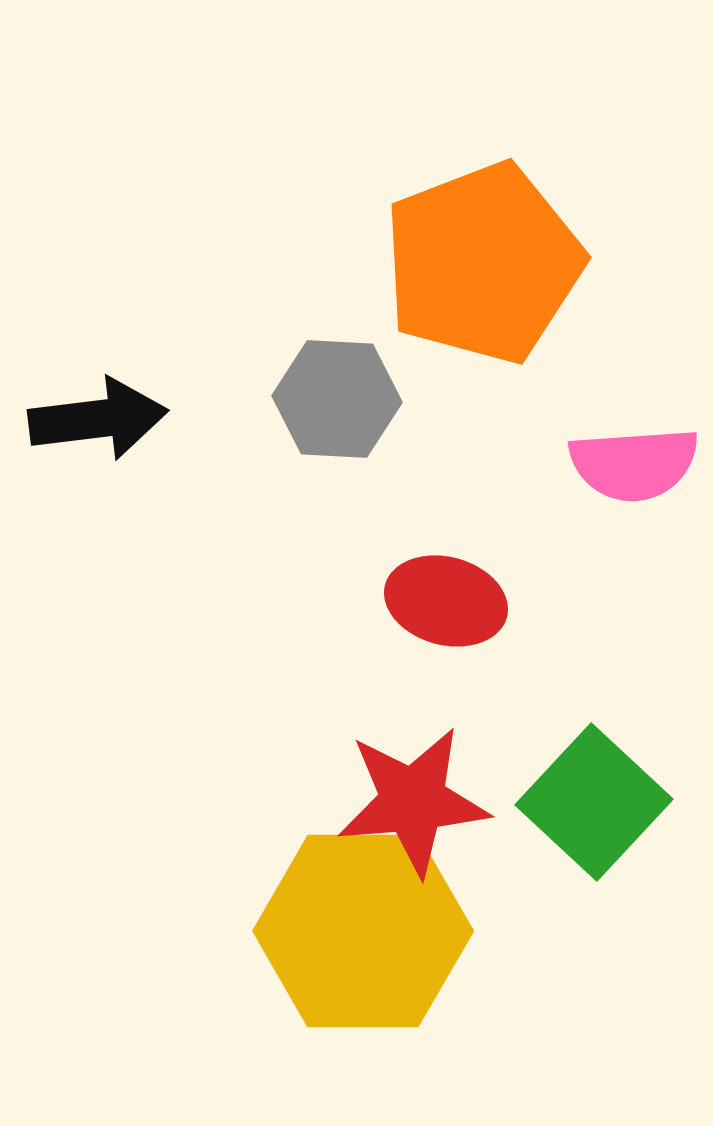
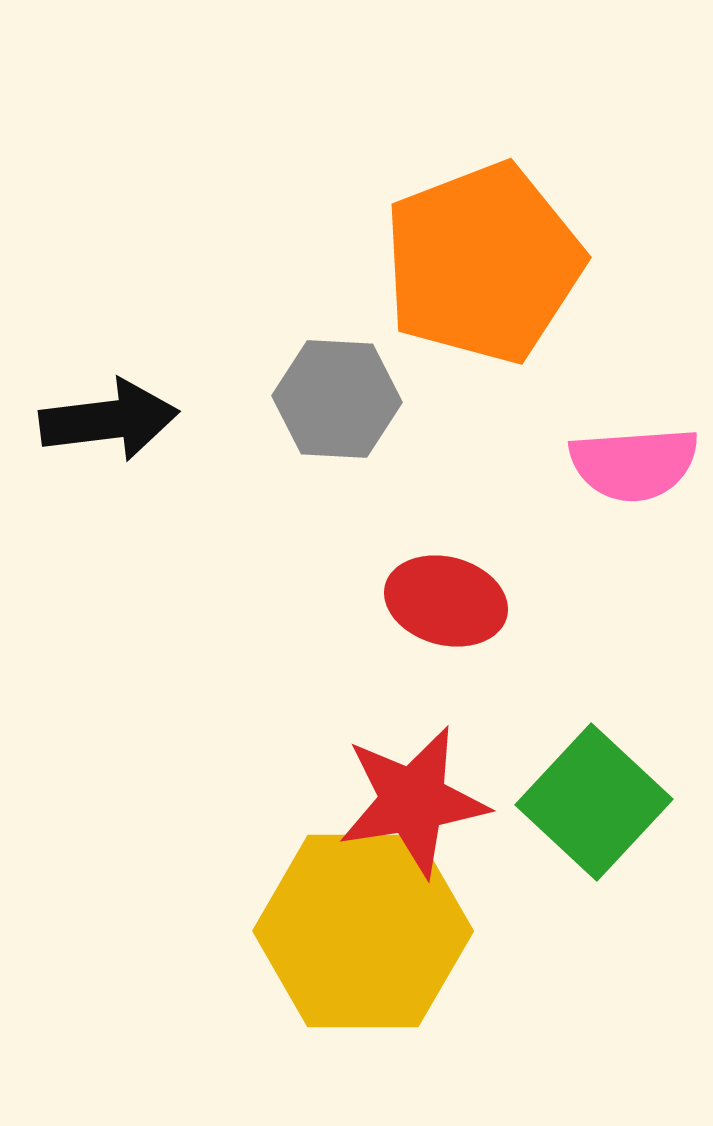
black arrow: moved 11 px right, 1 px down
red star: rotated 4 degrees counterclockwise
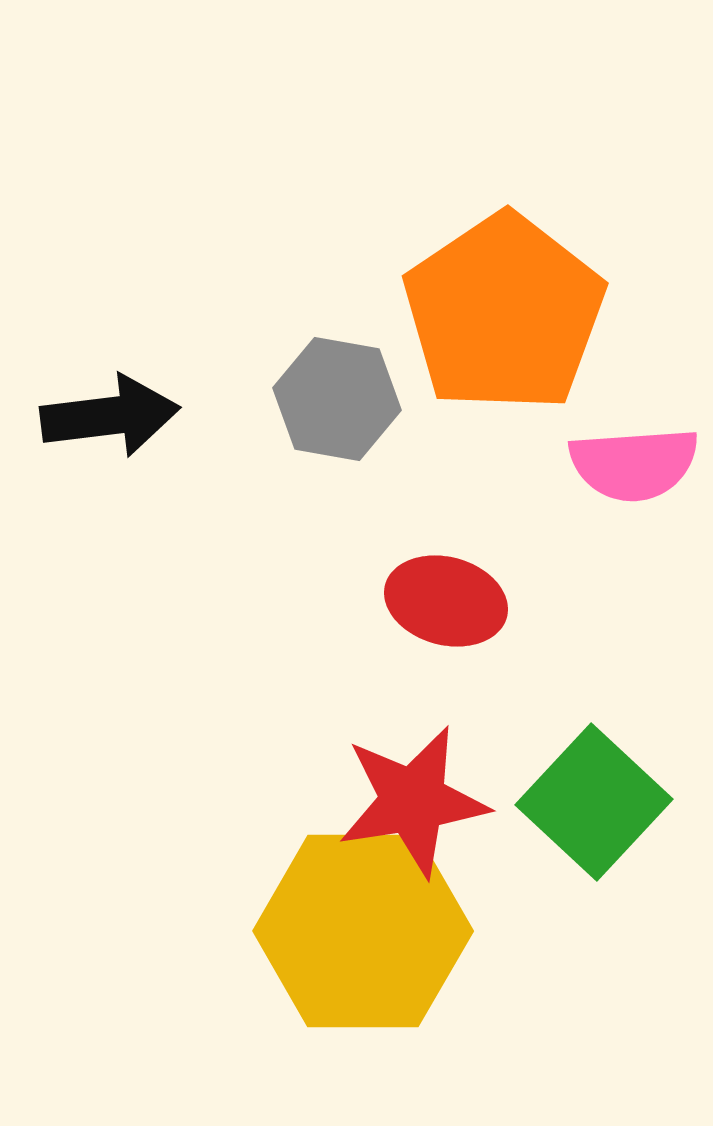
orange pentagon: moved 21 px right, 50 px down; rotated 13 degrees counterclockwise
gray hexagon: rotated 7 degrees clockwise
black arrow: moved 1 px right, 4 px up
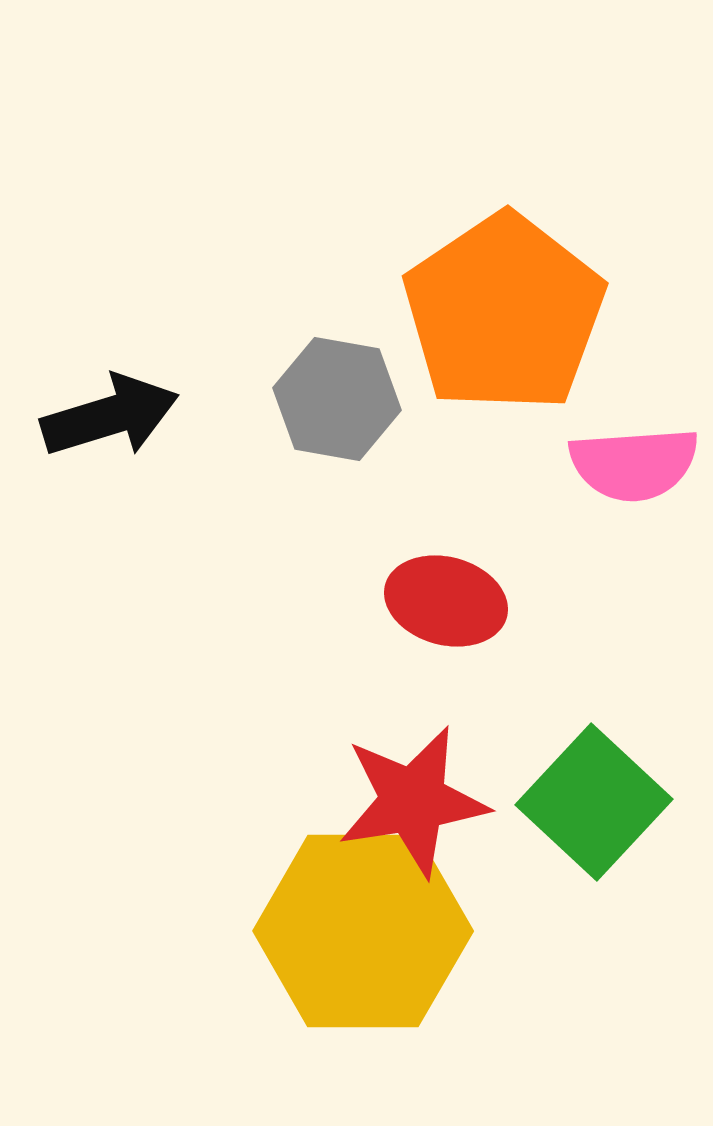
black arrow: rotated 10 degrees counterclockwise
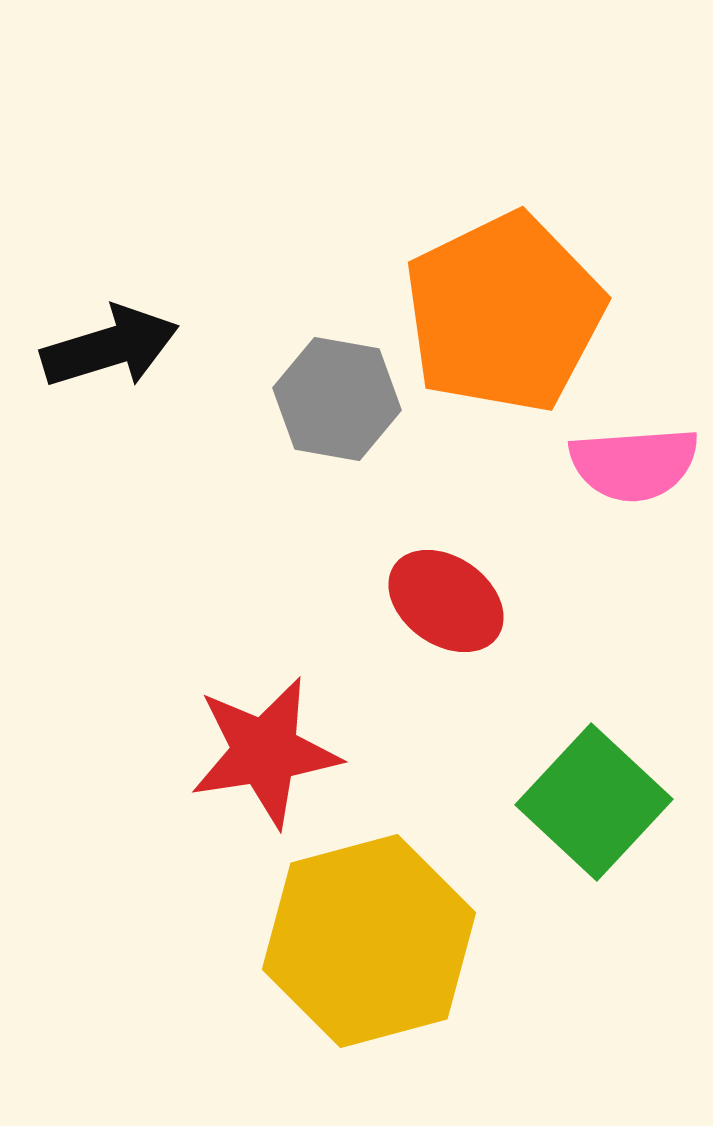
orange pentagon: rotated 8 degrees clockwise
black arrow: moved 69 px up
red ellipse: rotated 20 degrees clockwise
red star: moved 148 px left, 49 px up
yellow hexagon: moved 6 px right, 10 px down; rotated 15 degrees counterclockwise
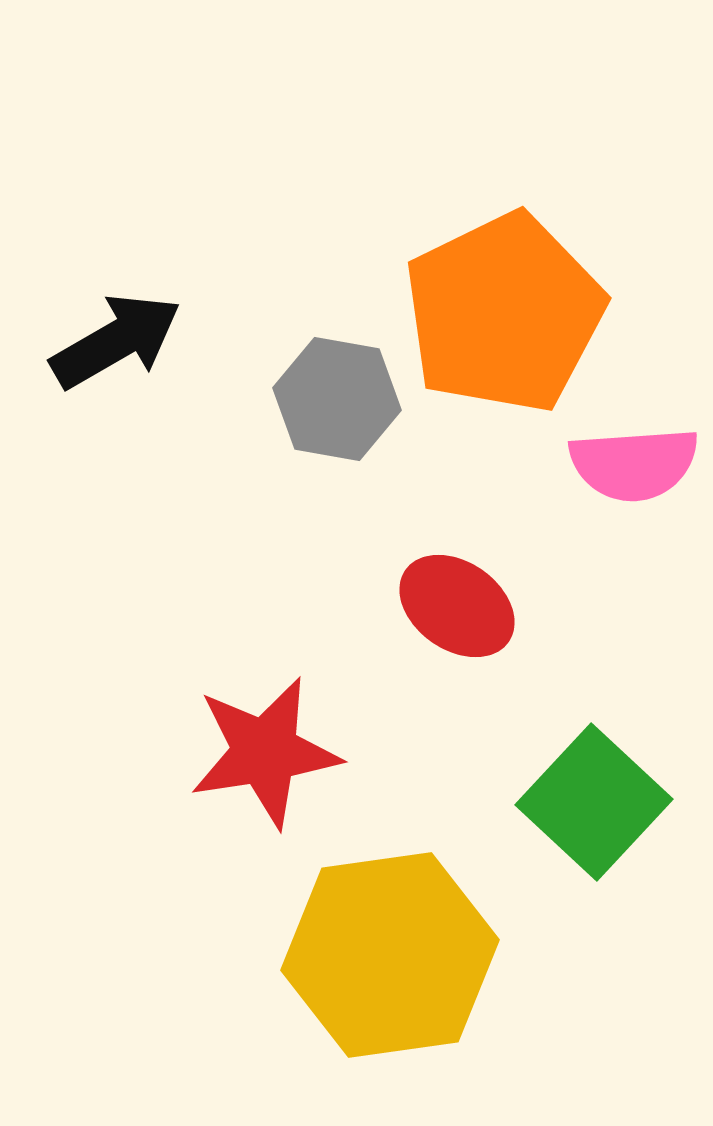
black arrow: moved 6 px right, 6 px up; rotated 13 degrees counterclockwise
red ellipse: moved 11 px right, 5 px down
yellow hexagon: moved 21 px right, 14 px down; rotated 7 degrees clockwise
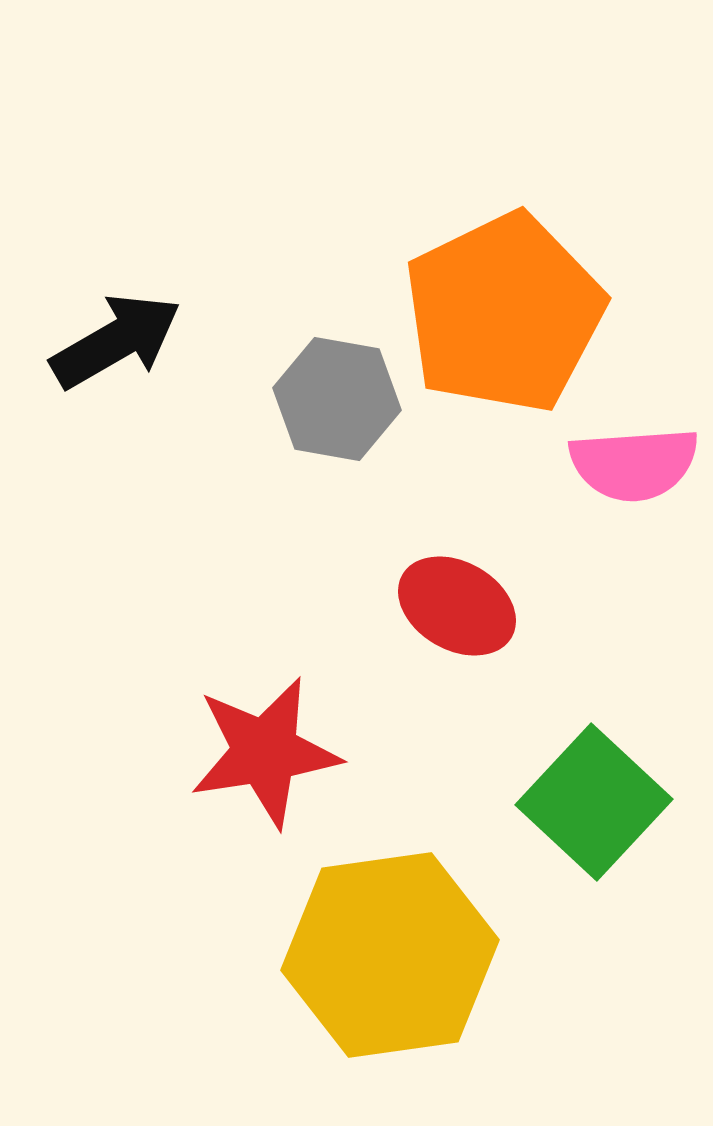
red ellipse: rotated 5 degrees counterclockwise
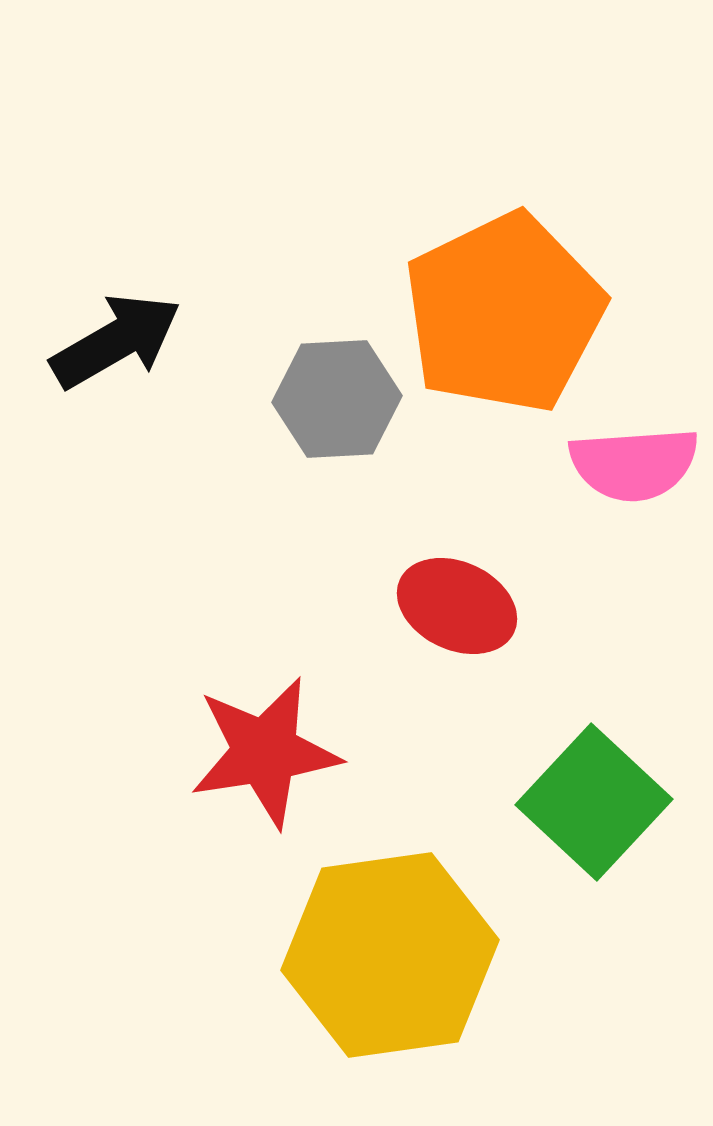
gray hexagon: rotated 13 degrees counterclockwise
red ellipse: rotated 5 degrees counterclockwise
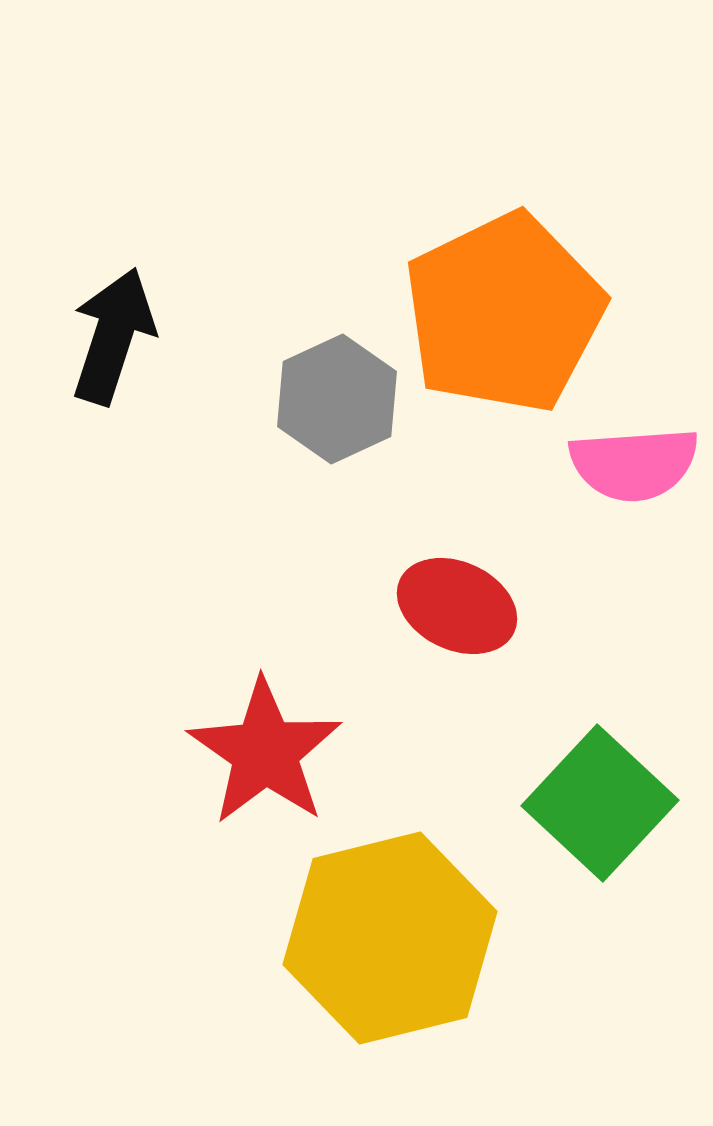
black arrow: moved 3 px left, 5 px up; rotated 42 degrees counterclockwise
gray hexagon: rotated 22 degrees counterclockwise
red star: rotated 28 degrees counterclockwise
green square: moved 6 px right, 1 px down
yellow hexagon: moved 17 px up; rotated 6 degrees counterclockwise
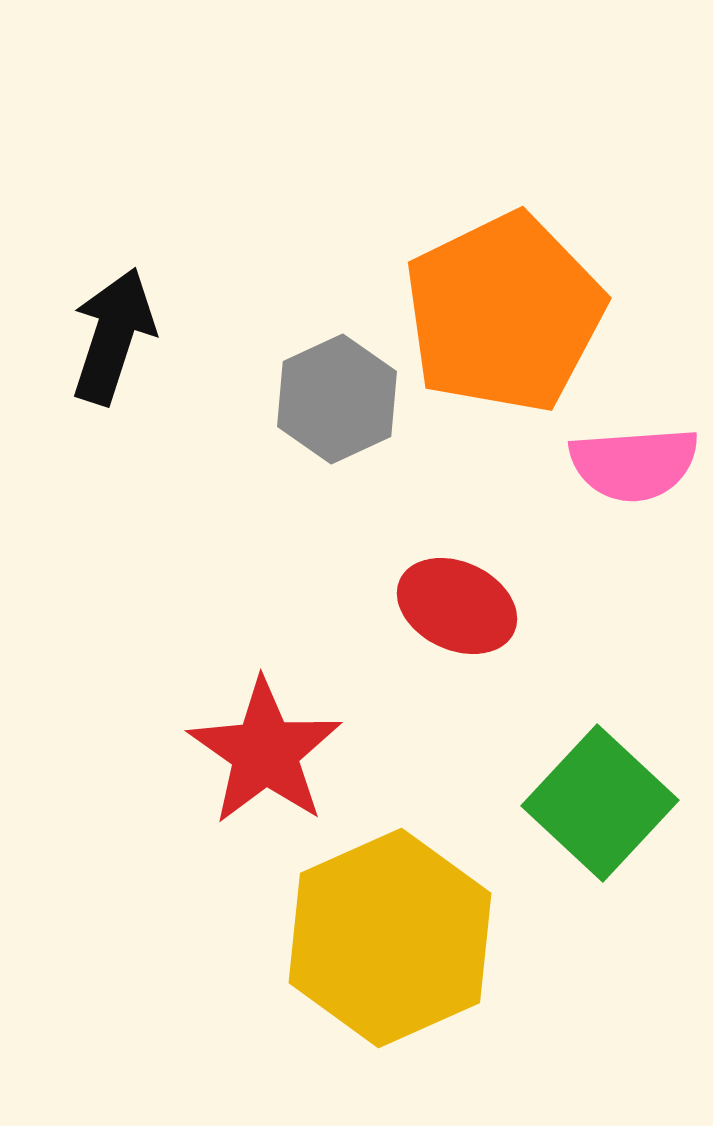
yellow hexagon: rotated 10 degrees counterclockwise
